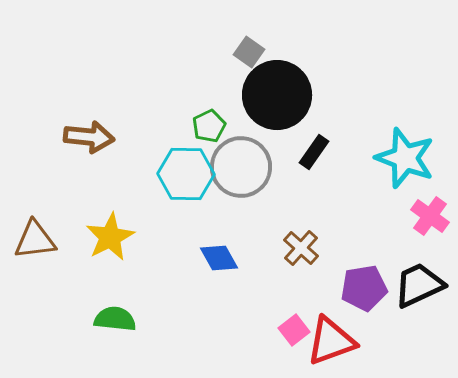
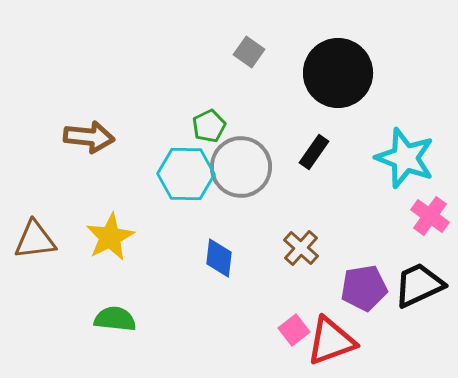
black circle: moved 61 px right, 22 px up
blue diamond: rotated 36 degrees clockwise
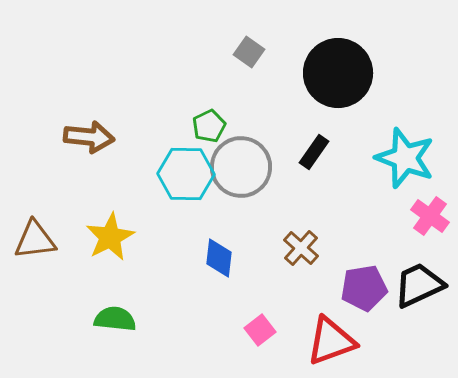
pink square: moved 34 px left
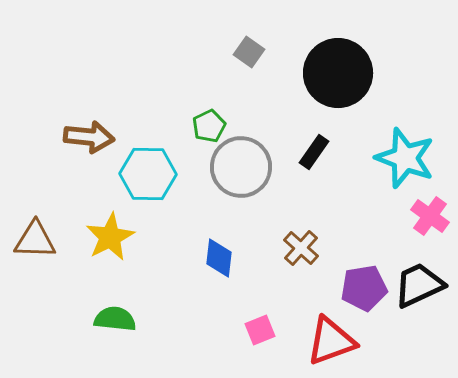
cyan hexagon: moved 38 px left
brown triangle: rotated 9 degrees clockwise
pink square: rotated 16 degrees clockwise
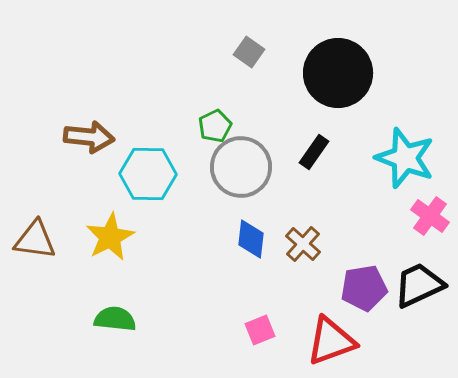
green pentagon: moved 6 px right
brown triangle: rotated 6 degrees clockwise
brown cross: moved 2 px right, 4 px up
blue diamond: moved 32 px right, 19 px up
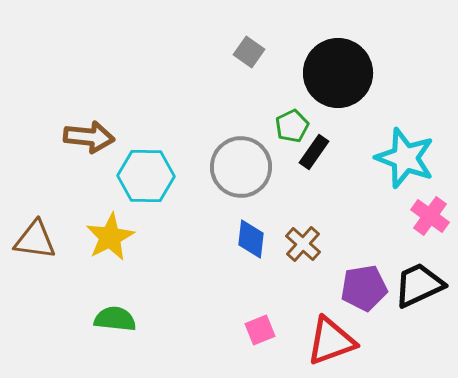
green pentagon: moved 77 px right
cyan hexagon: moved 2 px left, 2 px down
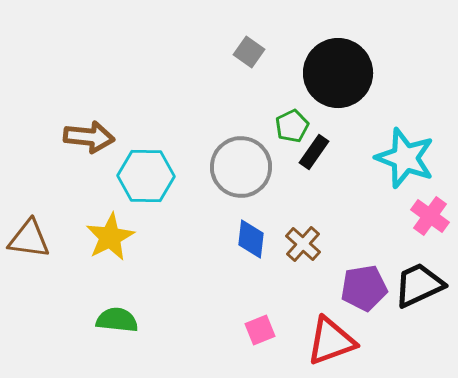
brown triangle: moved 6 px left, 1 px up
green semicircle: moved 2 px right, 1 px down
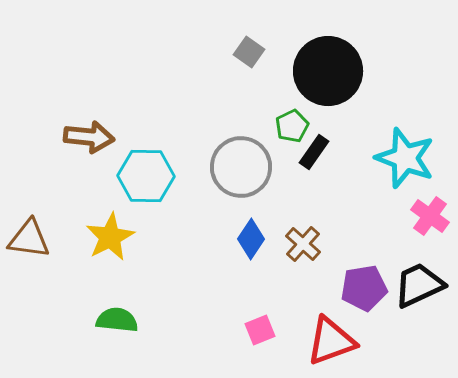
black circle: moved 10 px left, 2 px up
blue diamond: rotated 27 degrees clockwise
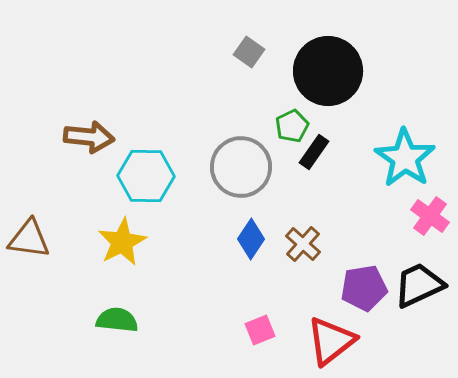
cyan star: rotated 14 degrees clockwise
yellow star: moved 12 px right, 5 px down
red triangle: rotated 18 degrees counterclockwise
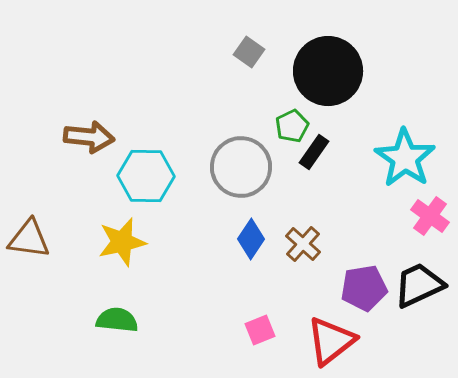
yellow star: rotated 15 degrees clockwise
